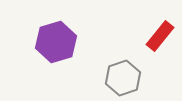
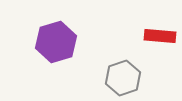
red rectangle: rotated 56 degrees clockwise
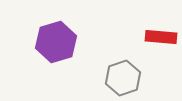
red rectangle: moved 1 px right, 1 px down
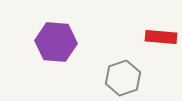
purple hexagon: rotated 21 degrees clockwise
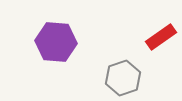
red rectangle: rotated 40 degrees counterclockwise
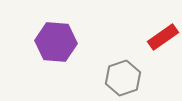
red rectangle: moved 2 px right
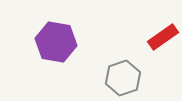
purple hexagon: rotated 6 degrees clockwise
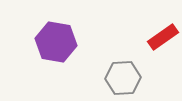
gray hexagon: rotated 16 degrees clockwise
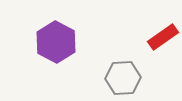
purple hexagon: rotated 18 degrees clockwise
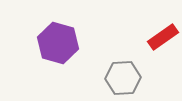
purple hexagon: moved 2 px right, 1 px down; rotated 12 degrees counterclockwise
